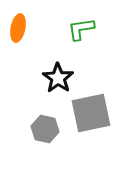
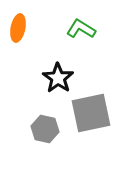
green L-shape: rotated 40 degrees clockwise
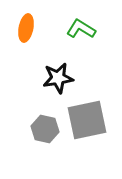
orange ellipse: moved 8 px right
black star: rotated 28 degrees clockwise
gray square: moved 4 px left, 7 px down
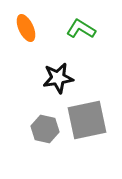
orange ellipse: rotated 36 degrees counterclockwise
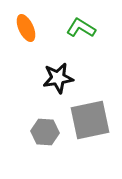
green L-shape: moved 1 px up
gray square: moved 3 px right
gray hexagon: moved 3 px down; rotated 8 degrees counterclockwise
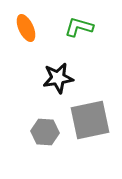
green L-shape: moved 2 px left, 1 px up; rotated 16 degrees counterclockwise
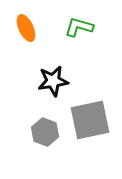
black star: moved 5 px left, 3 px down
gray hexagon: rotated 16 degrees clockwise
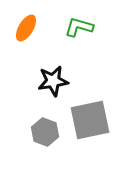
orange ellipse: rotated 56 degrees clockwise
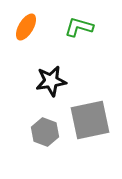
orange ellipse: moved 1 px up
black star: moved 2 px left
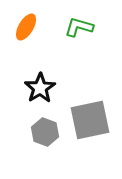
black star: moved 11 px left, 7 px down; rotated 24 degrees counterclockwise
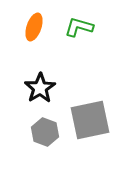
orange ellipse: moved 8 px right; rotated 12 degrees counterclockwise
